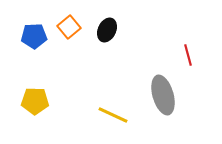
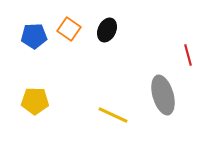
orange square: moved 2 px down; rotated 15 degrees counterclockwise
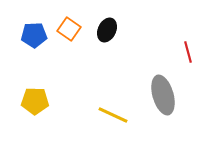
blue pentagon: moved 1 px up
red line: moved 3 px up
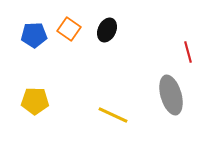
gray ellipse: moved 8 px right
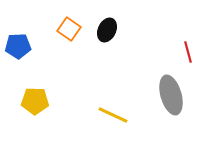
blue pentagon: moved 16 px left, 11 px down
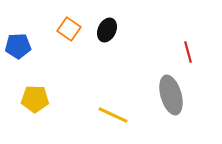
yellow pentagon: moved 2 px up
